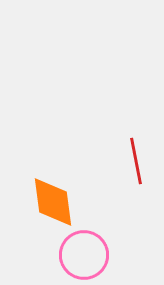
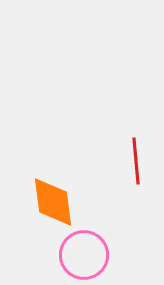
red line: rotated 6 degrees clockwise
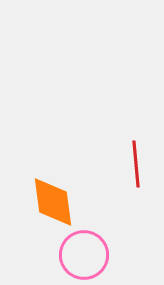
red line: moved 3 px down
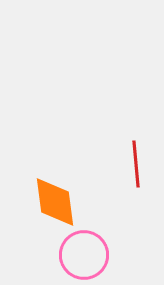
orange diamond: moved 2 px right
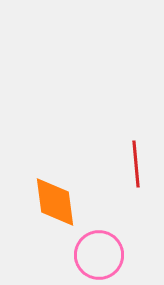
pink circle: moved 15 px right
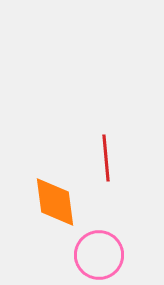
red line: moved 30 px left, 6 px up
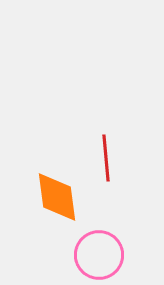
orange diamond: moved 2 px right, 5 px up
